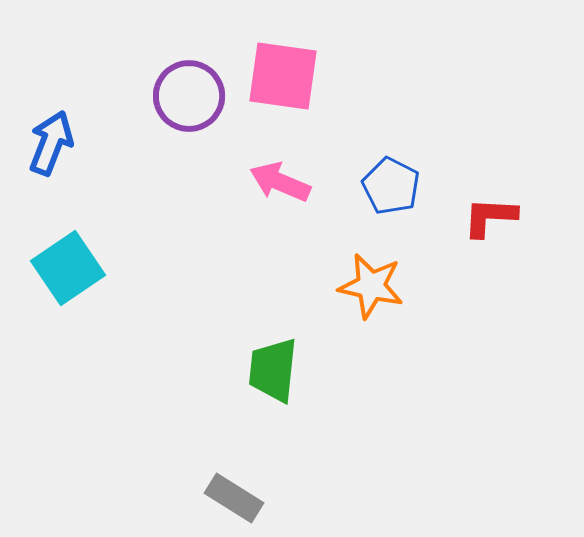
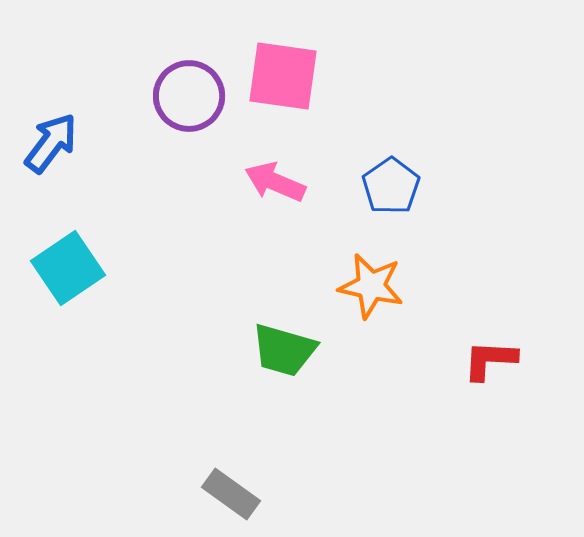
blue arrow: rotated 16 degrees clockwise
pink arrow: moved 5 px left
blue pentagon: rotated 10 degrees clockwise
red L-shape: moved 143 px down
green trapezoid: moved 11 px right, 20 px up; rotated 80 degrees counterclockwise
gray rectangle: moved 3 px left, 4 px up; rotated 4 degrees clockwise
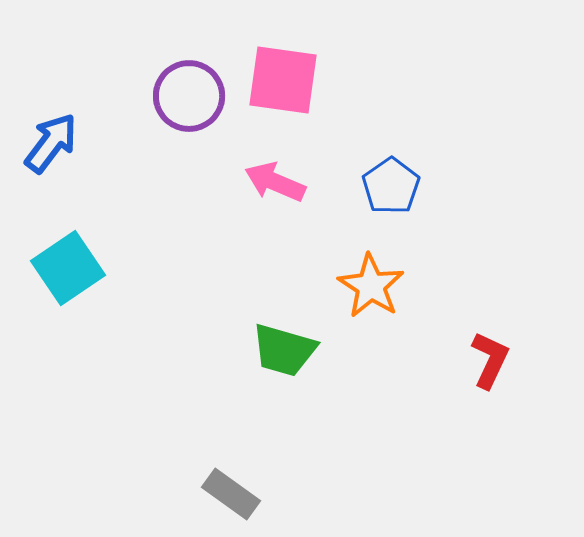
pink square: moved 4 px down
orange star: rotated 20 degrees clockwise
red L-shape: rotated 112 degrees clockwise
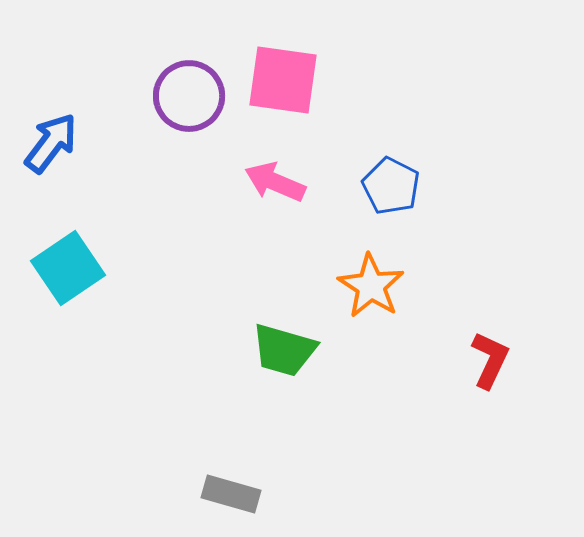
blue pentagon: rotated 10 degrees counterclockwise
gray rectangle: rotated 20 degrees counterclockwise
